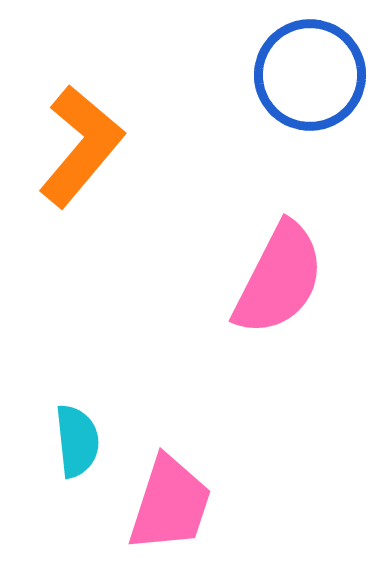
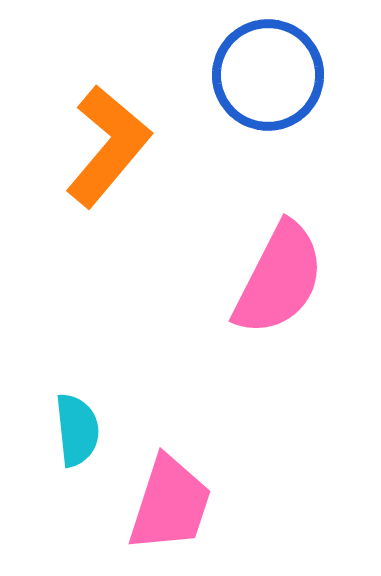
blue circle: moved 42 px left
orange L-shape: moved 27 px right
cyan semicircle: moved 11 px up
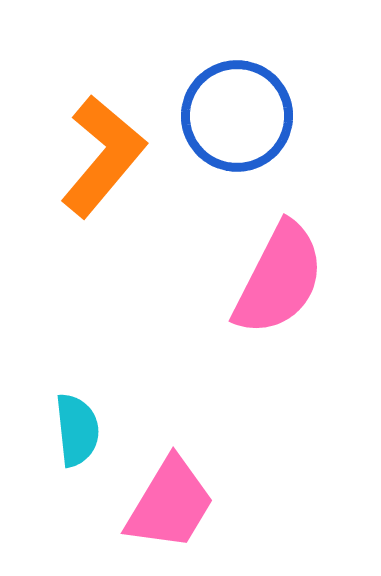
blue circle: moved 31 px left, 41 px down
orange L-shape: moved 5 px left, 10 px down
pink trapezoid: rotated 13 degrees clockwise
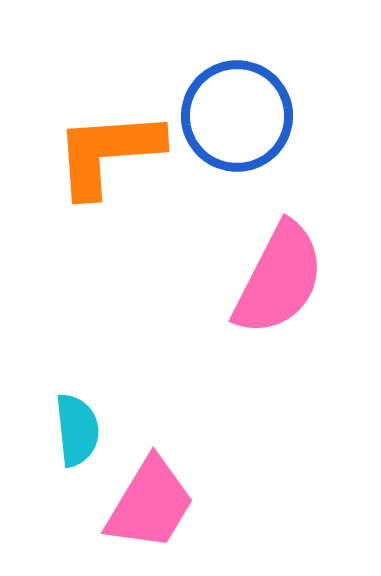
orange L-shape: moved 5 px right, 3 px up; rotated 134 degrees counterclockwise
pink trapezoid: moved 20 px left
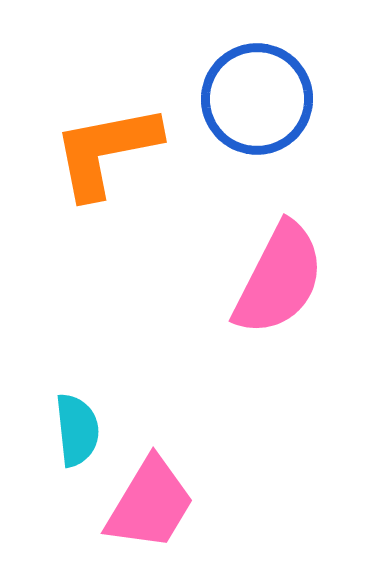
blue circle: moved 20 px right, 17 px up
orange L-shape: moved 2 px left, 2 px up; rotated 7 degrees counterclockwise
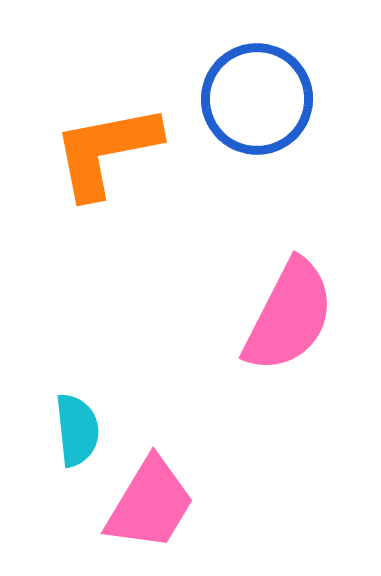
pink semicircle: moved 10 px right, 37 px down
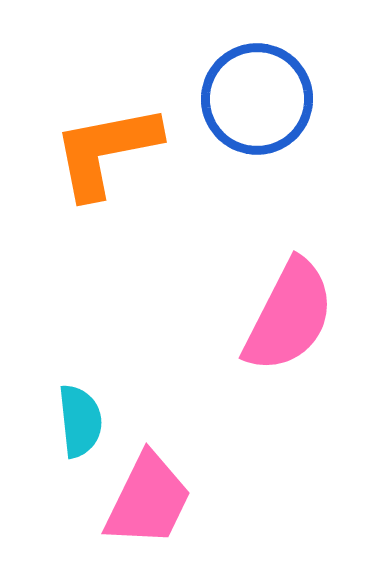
cyan semicircle: moved 3 px right, 9 px up
pink trapezoid: moved 2 px left, 4 px up; rotated 5 degrees counterclockwise
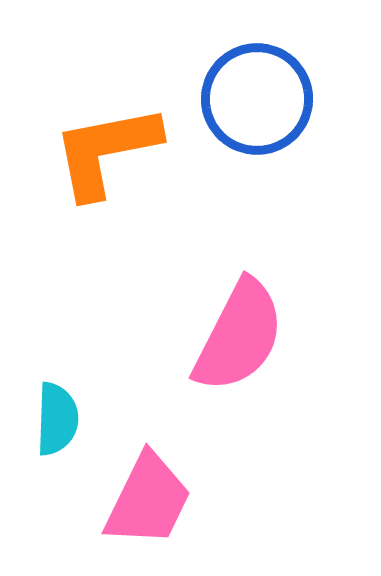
pink semicircle: moved 50 px left, 20 px down
cyan semicircle: moved 23 px left, 2 px up; rotated 8 degrees clockwise
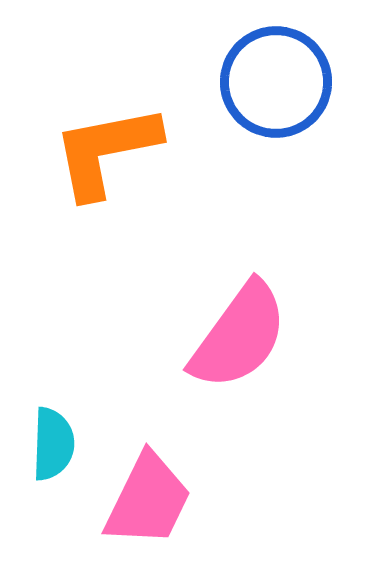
blue circle: moved 19 px right, 17 px up
pink semicircle: rotated 9 degrees clockwise
cyan semicircle: moved 4 px left, 25 px down
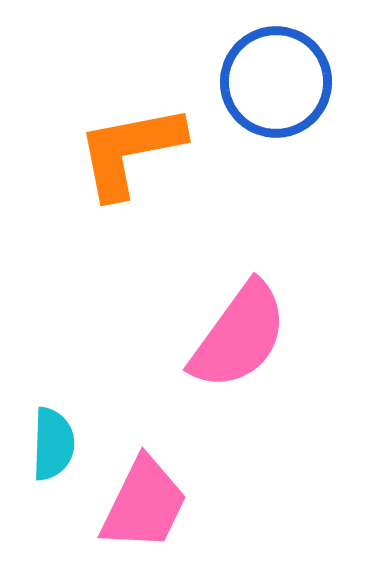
orange L-shape: moved 24 px right
pink trapezoid: moved 4 px left, 4 px down
